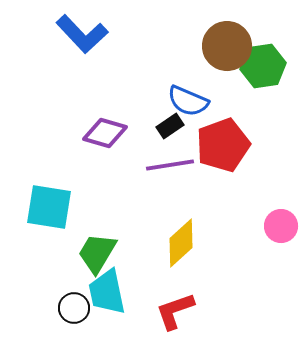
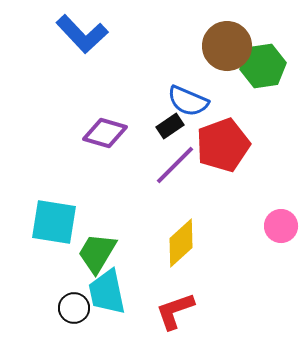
purple line: moved 5 px right; rotated 36 degrees counterclockwise
cyan square: moved 5 px right, 15 px down
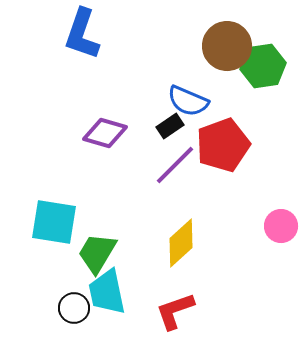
blue L-shape: rotated 62 degrees clockwise
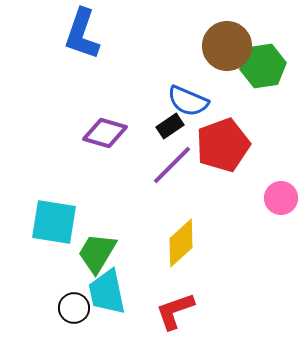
purple line: moved 3 px left
pink circle: moved 28 px up
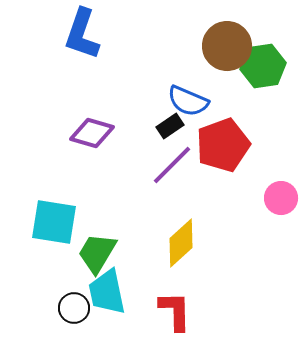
purple diamond: moved 13 px left
red L-shape: rotated 108 degrees clockwise
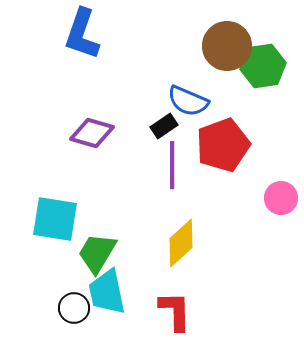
black rectangle: moved 6 px left
purple line: rotated 45 degrees counterclockwise
cyan square: moved 1 px right, 3 px up
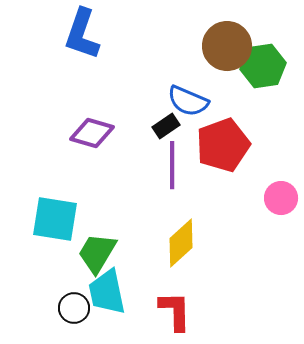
black rectangle: moved 2 px right
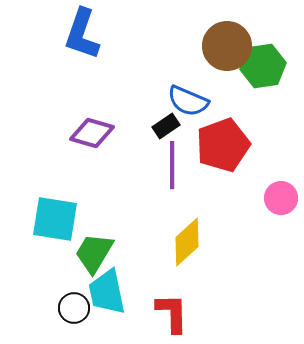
yellow diamond: moved 6 px right, 1 px up
green trapezoid: moved 3 px left
red L-shape: moved 3 px left, 2 px down
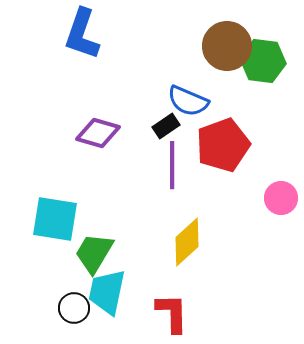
green hexagon: moved 5 px up; rotated 15 degrees clockwise
purple diamond: moved 6 px right
cyan trapezoid: rotated 24 degrees clockwise
